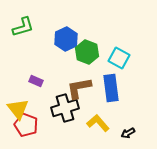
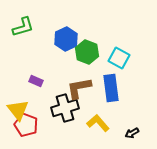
yellow triangle: moved 1 px down
black arrow: moved 4 px right
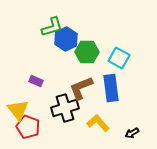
green L-shape: moved 29 px right
green hexagon: rotated 20 degrees counterclockwise
brown L-shape: moved 2 px right; rotated 12 degrees counterclockwise
red pentagon: moved 2 px right, 2 px down
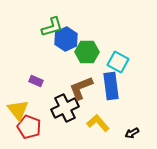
cyan square: moved 1 px left, 4 px down
blue rectangle: moved 2 px up
black cross: rotated 8 degrees counterclockwise
red pentagon: moved 1 px right
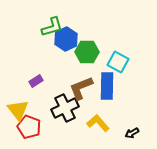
purple rectangle: rotated 56 degrees counterclockwise
blue rectangle: moved 4 px left; rotated 8 degrees clockwise
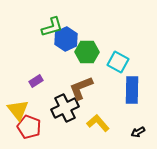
blue rectangle: moved 25 px right, 4 px down
black arrow: moved 6 px right, 1 px up
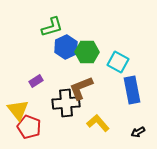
blue hexagon: moved 8 px down
blue rectangle: rotated 12 degrees counterclockwise
black cross: moved 1 px right, 5 px up; rotated 20 degrees clockwise
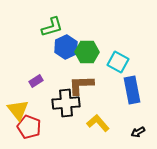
brown L-shape: moved 3 px up; rotated 20 degrees clockwise
